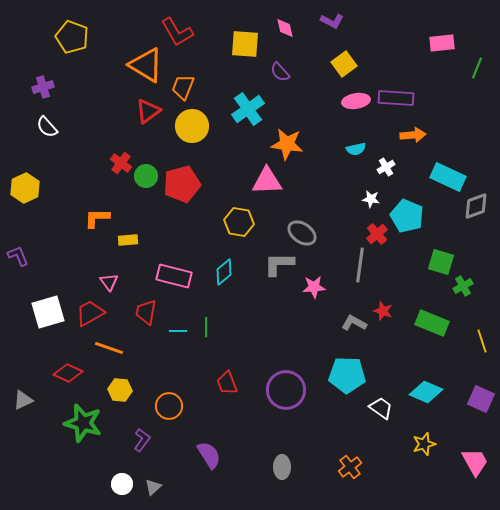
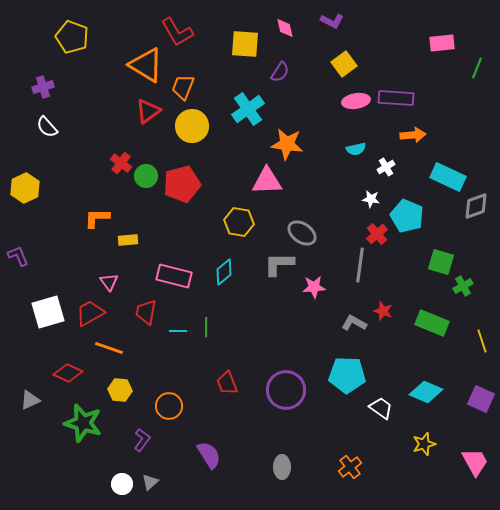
purple semicircle at (280, 72): rotated 105 degrees counterclockwise
gray triangle at (23, 400): moved 7 px right
gray triangle at (153, 487): moved 3 px left, 5 px up
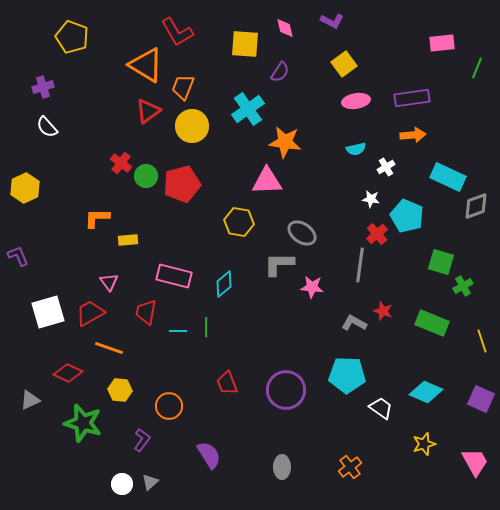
purple rectangle at (396, 98): moved 16 px right; rotated 12 degrees counterclockwise
orange star at (287, 144): moved 2 px left, 2 px up
cyan diamond at (224, 272): moved 12 px down
pink star at (314, 287): moved 2 px left; rotated 10 degrees clockwise
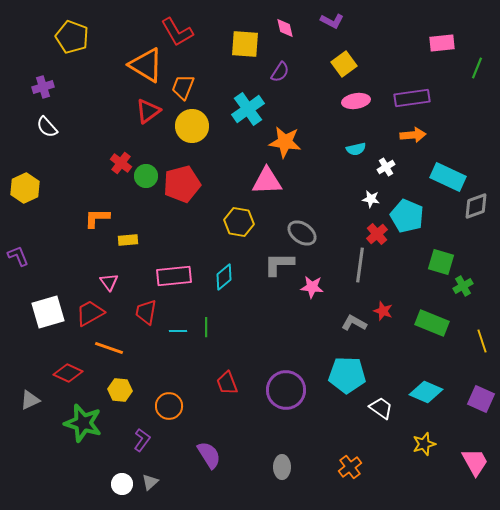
pink rectangle at (174, 276): rotated 20 degrees counterclockwise
cyan diamond at (224, 284): moved 7 px up
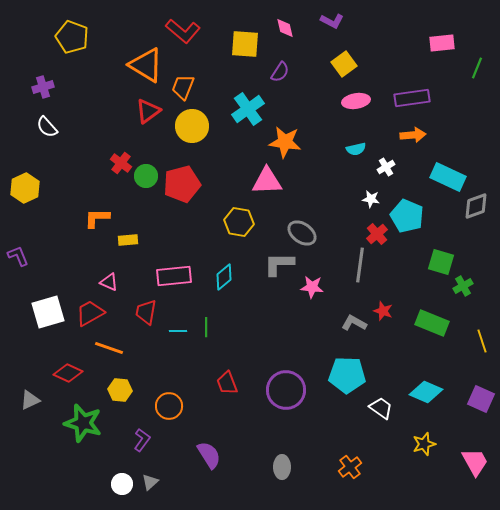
red L-shape at (177, 32): moved 6 px right, 1 px up; rotated 20 degrees counterclockwise
pink triangle at (109, 282): rotated 30 degrees counterclockwise
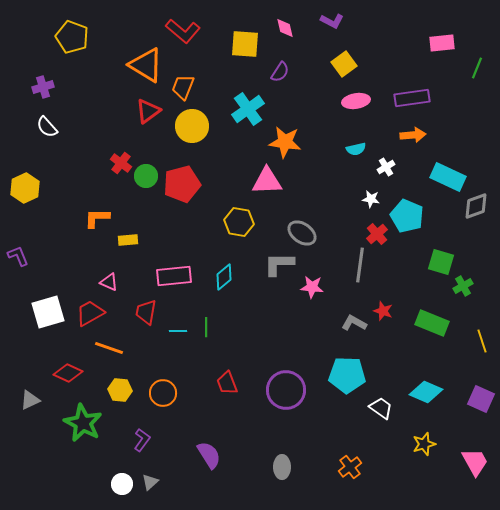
orange circle at (169, 406): moved 6 px left, 13 px up
green star at (83, 423): rotated 12 degrees clockwise
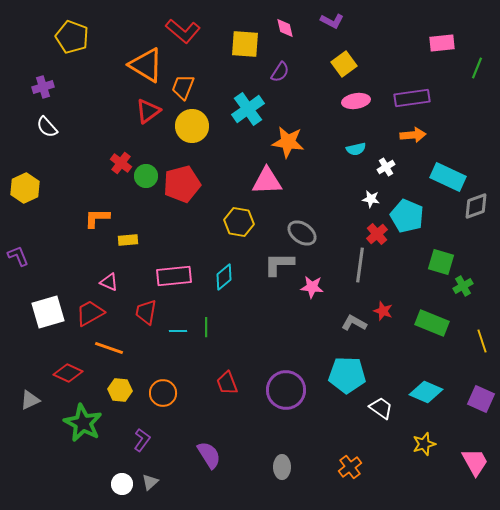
orange star at (285, 142): moved 3 px right
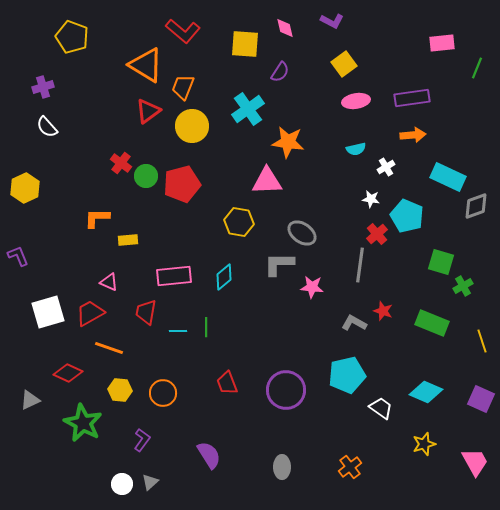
cyan pentagon at (347, 375): rotated 15 degrees counterclockwise
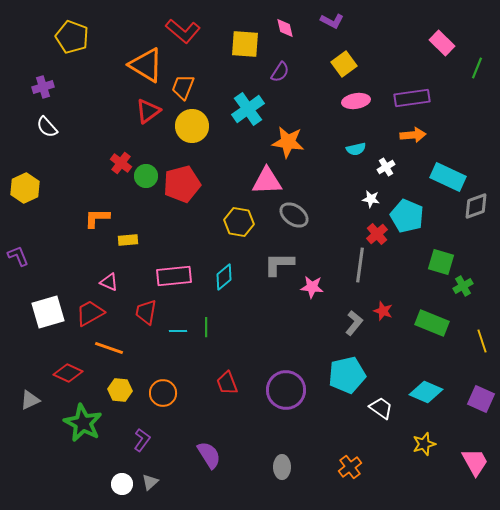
pink rectangle at (442, 43): rotated 50 degrees clockwise
gray ellipse at (302, 233): moved 8 px left, 18 px up
gray L-shape at (354, 323): rotated 100 degrees clockwise
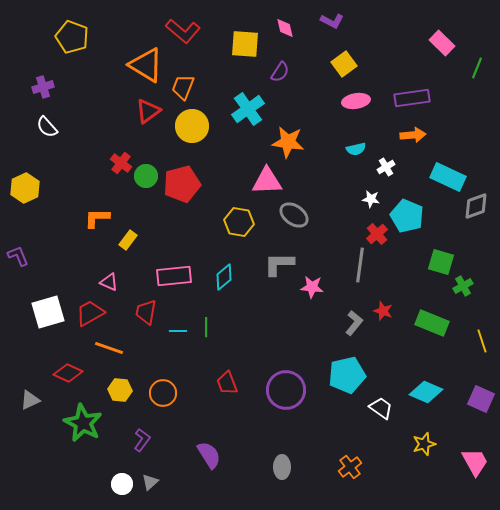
yellow rectangle at (128, 240): rotated 48 degrees counterclockwise
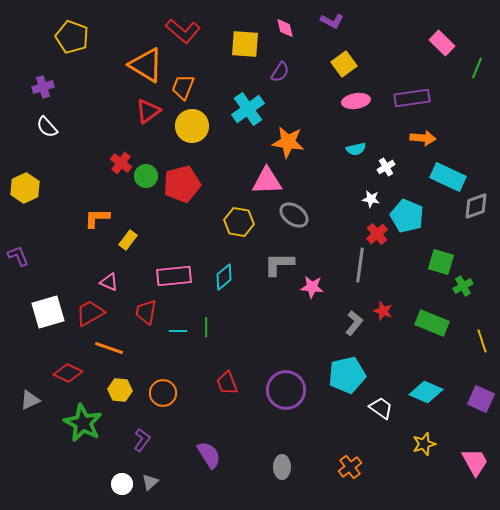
orange arrow at (413, 135): moved 10 px right, 3 px down; rotated 10 degrees clockwise
